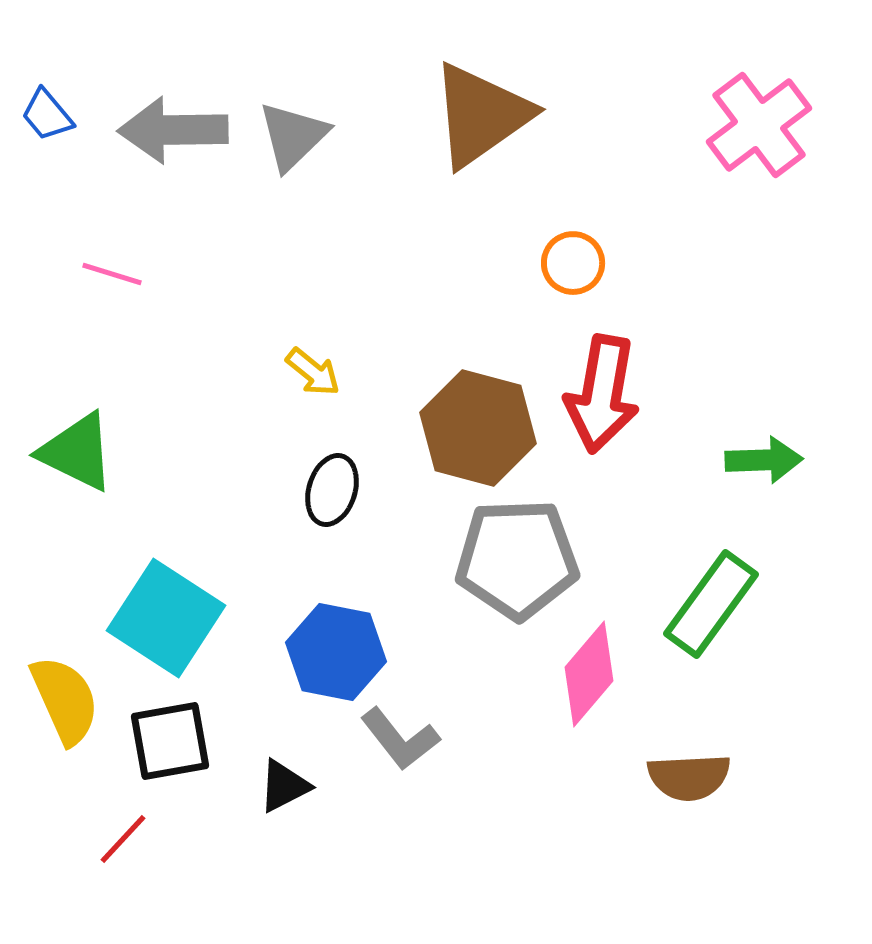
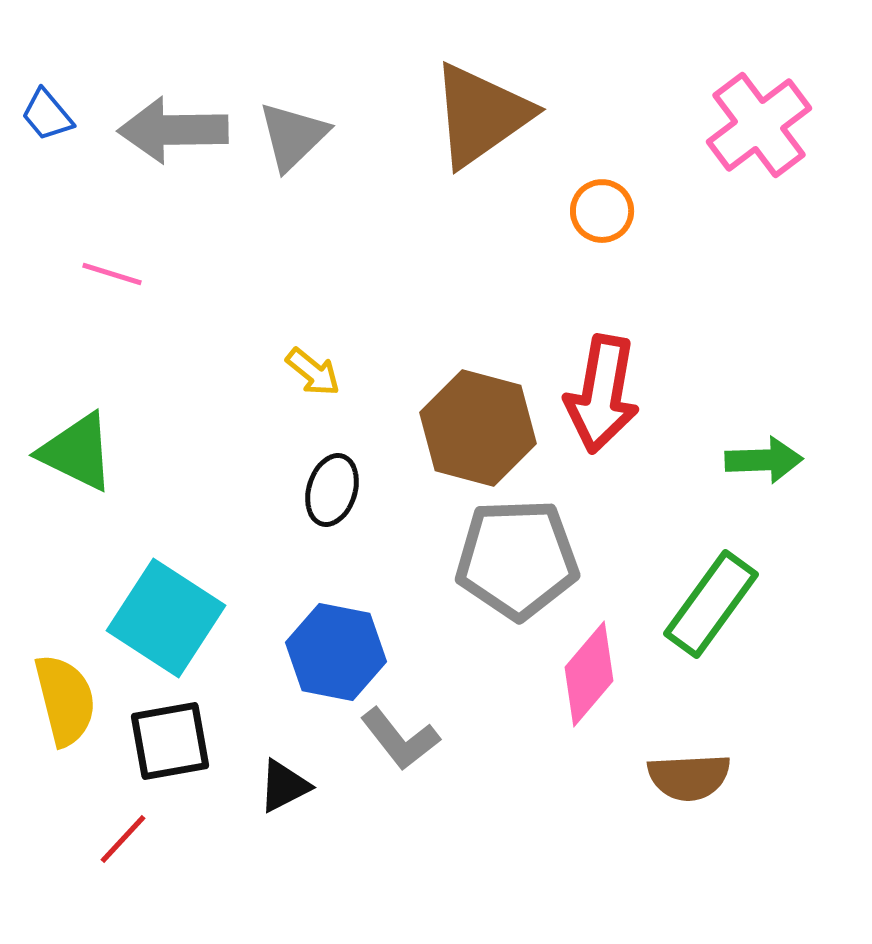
orange circle: moved 29 px right, 52 px up
yellow semicircle: rotated 10 degrees clockwise
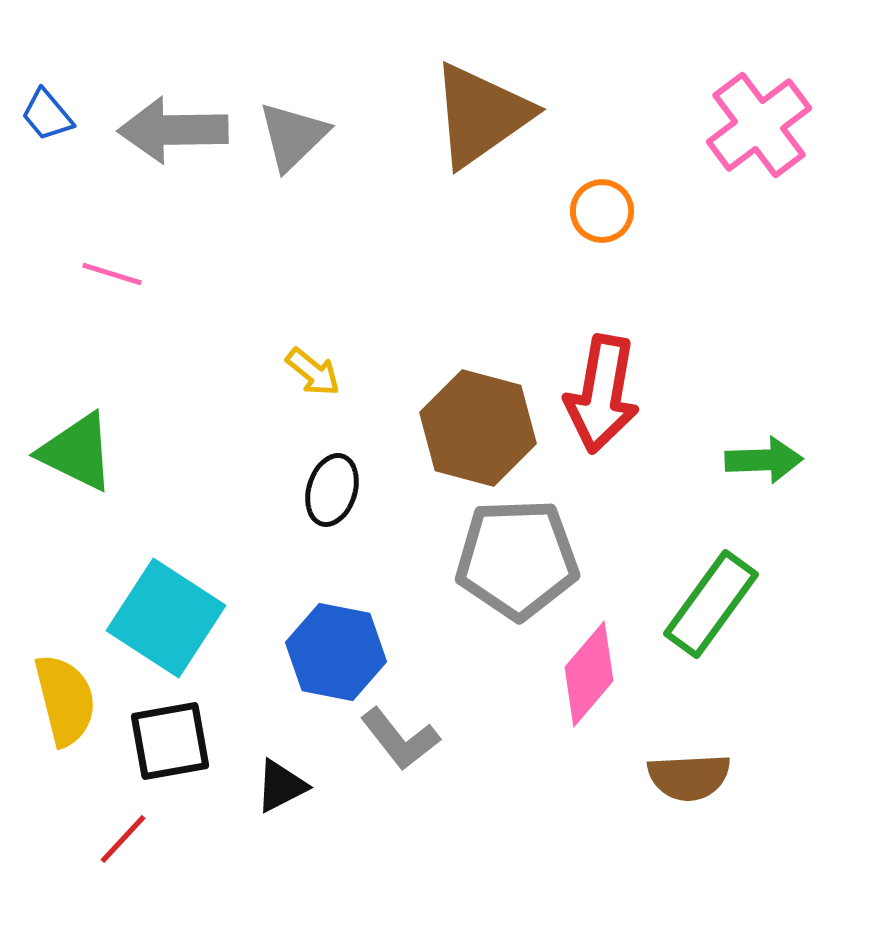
black triangle: moved 3 px left
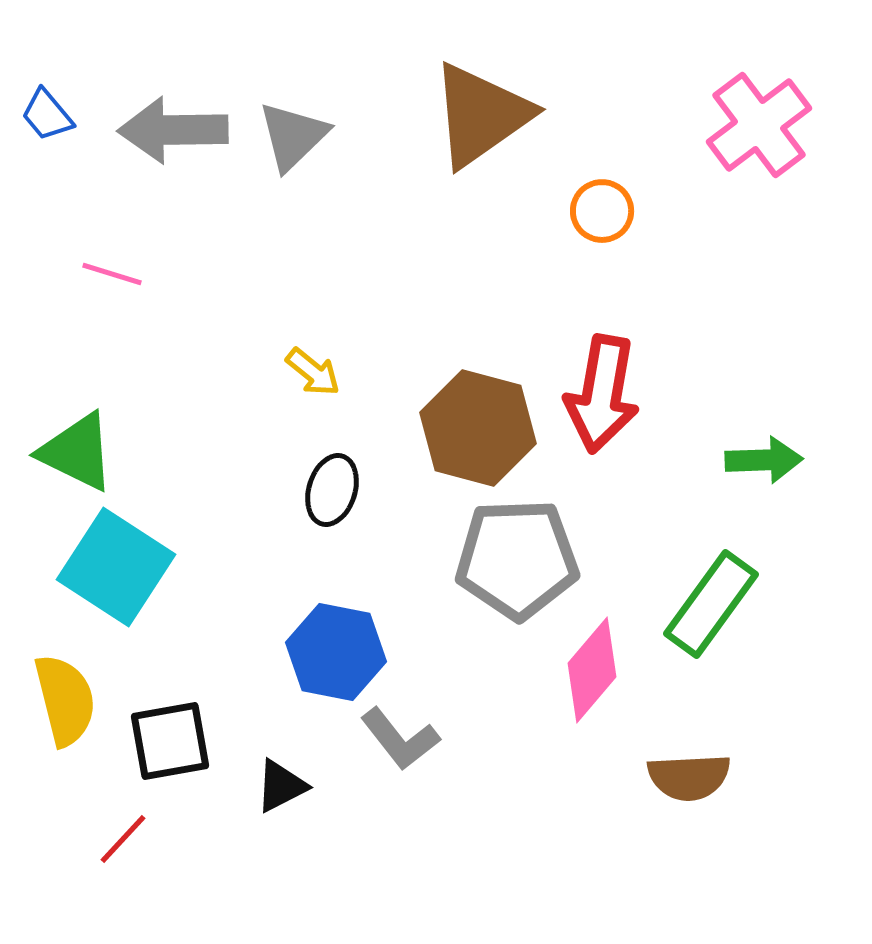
cyan square: moved 50 px left, 51 px up
pink diamond: moved 3 px right, 4 px up
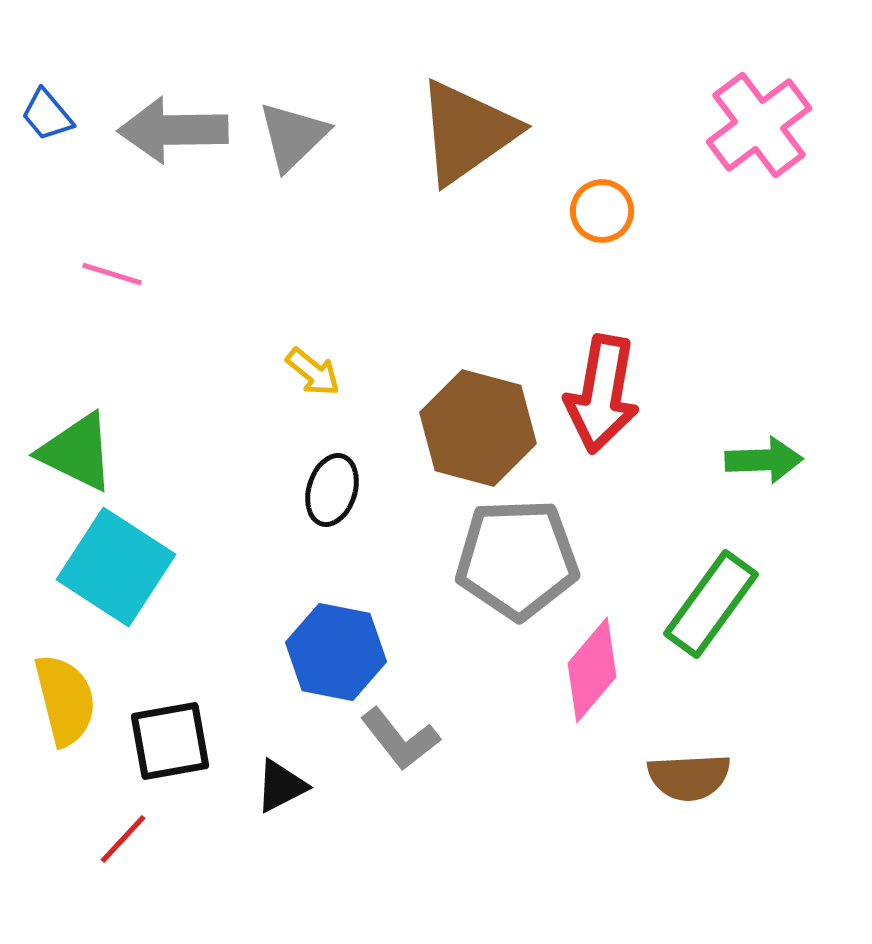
brown triangle: moved 14 px left, 17 px down
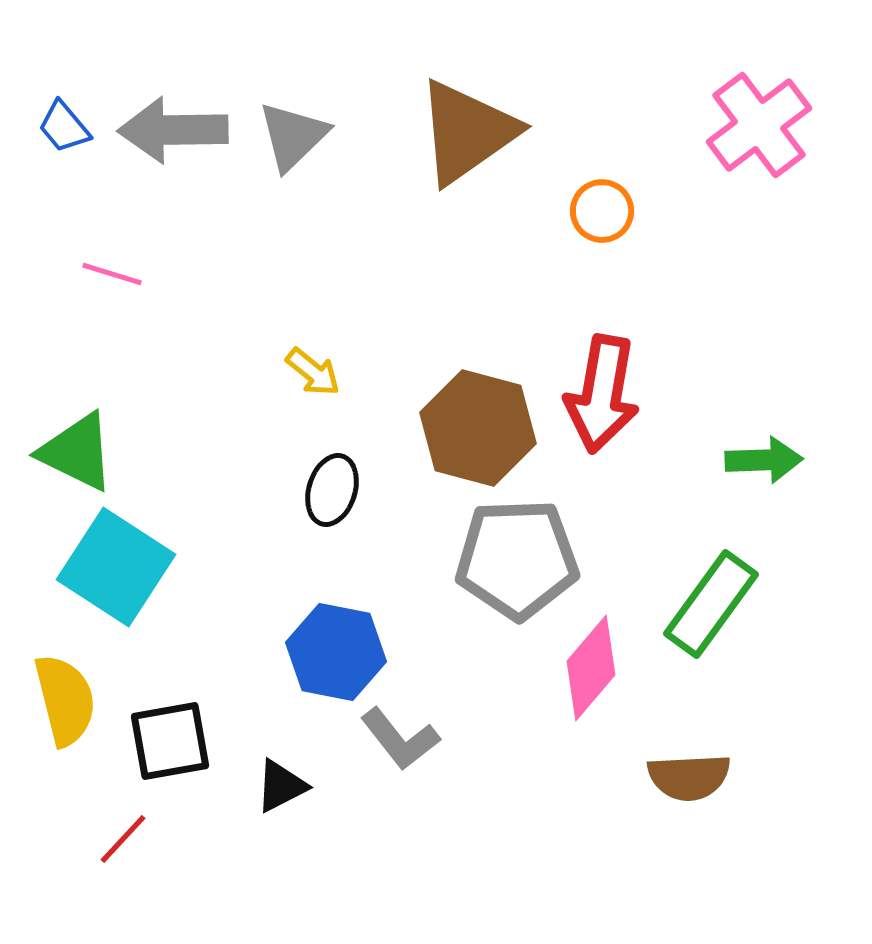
blue trapezoid: moved 17 px right, 12 px down
pink diamond: moved 1 px left, 2 px up
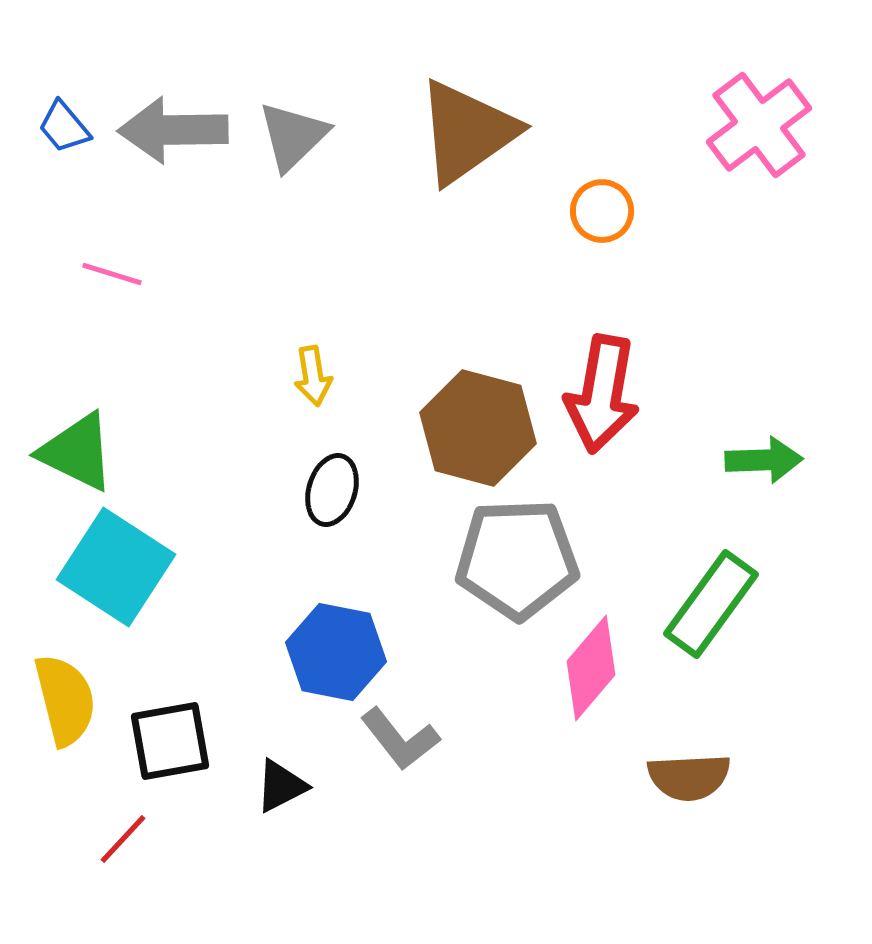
yellow arrow: moved 4 px down; rotated 42 degrees clockwise
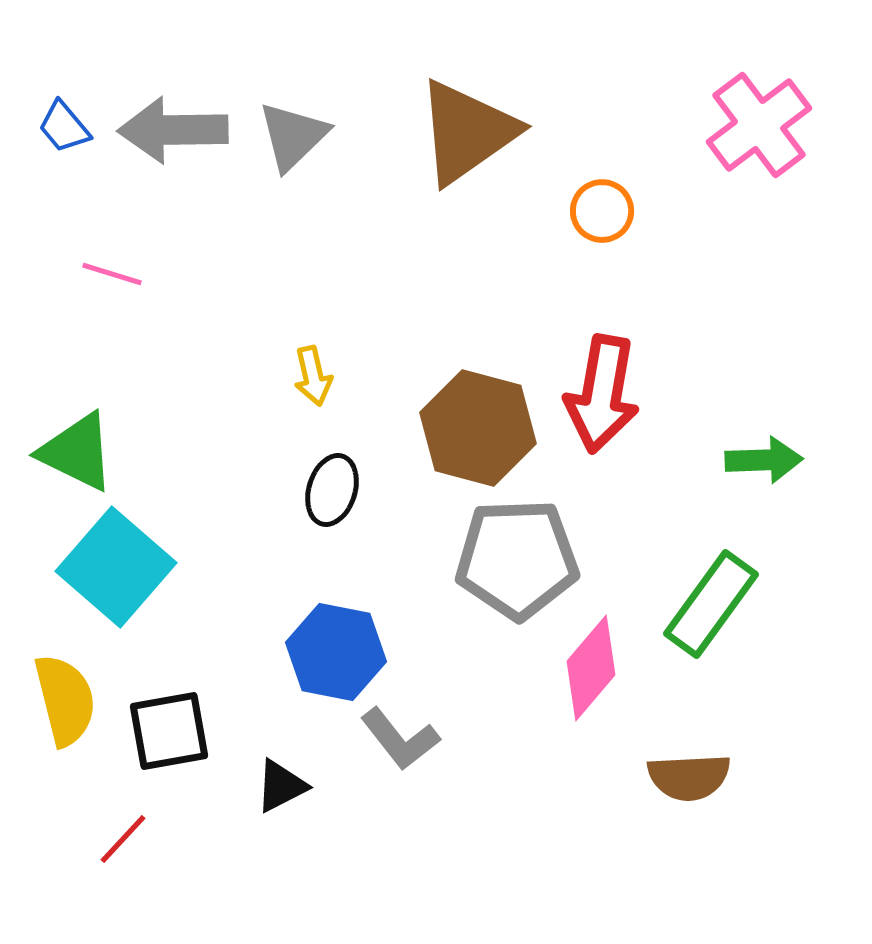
yellow arrow: rotated 4 degrees counterclockwise
cyan square: rotated 8 degrees clockwise
black square: moved 1 px left, 10 px up
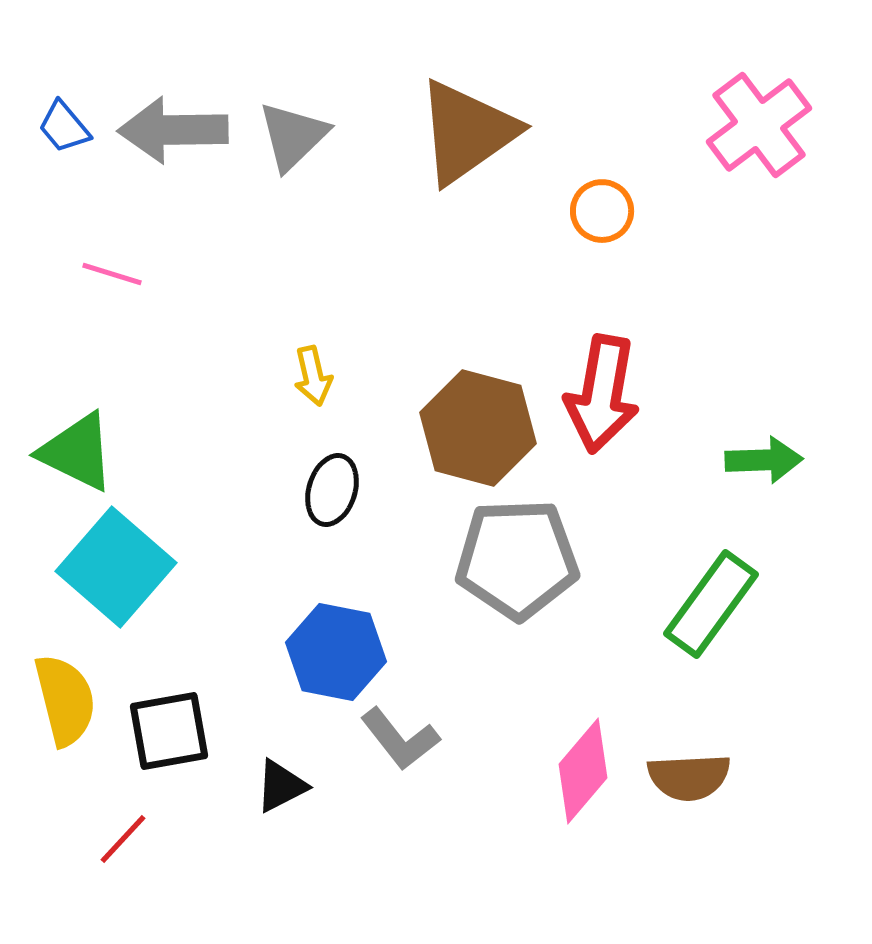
pink diamond: moved 8 px left, 103 px down
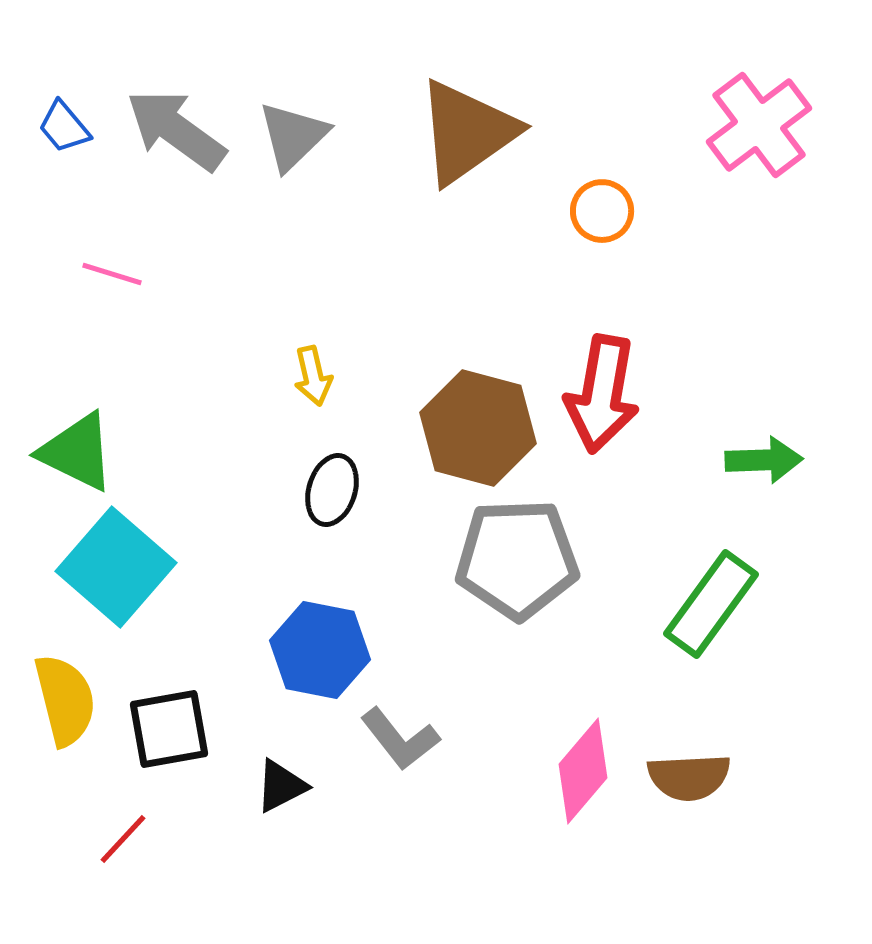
gray arrow: moved 3 px right; rotated 37 degrees clockwise
blue hexagon: moved 16 px left, 2 px up
black square: moved 2 px up
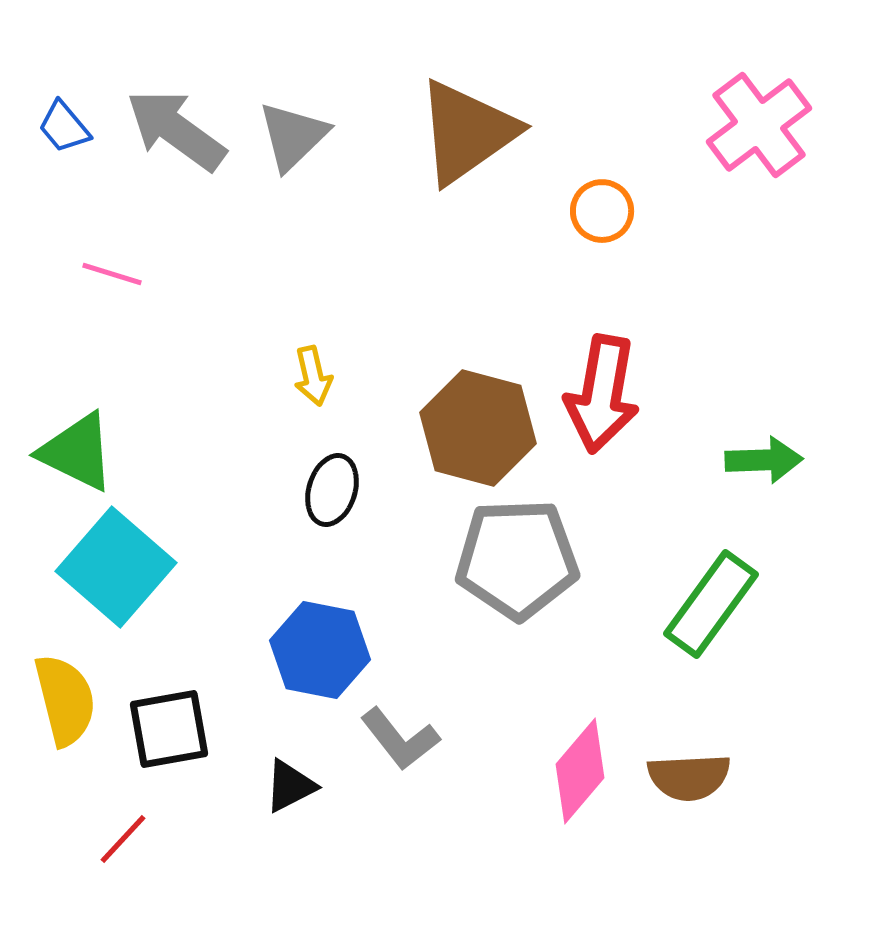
pink diamond: moved 3 px left
black triangle: moved 9 px right
